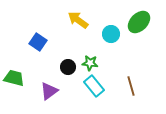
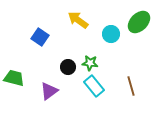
blue square: moved 2 px right, 5 px up
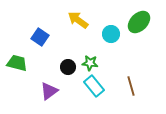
green trapezoid: moved 3 px right, 15 px up
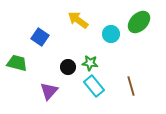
purple triangle: rotated 12 degrees counterclockwise
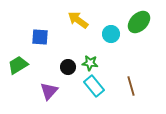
blue square: rotated 30 degrees counterclockwise
green trapezoid: moved 1 px right, 2 px down; rotated 45 degrees counterclockwise
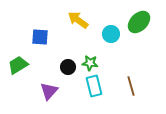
cyan rectangle: rotated 25 degrees clockwise
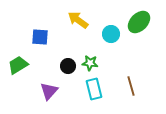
black circle: moved 1 px up
cyan rectangle: moved 3 px down
